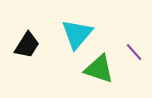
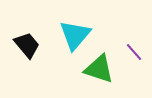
cyan triangle: moved 2 px left, 1 px down
black trapezoid: rotated 72 degrees counterclockwise
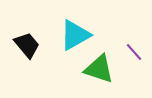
cyan triangle: rotated 20 degrees clockwise
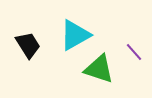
black trapezoid: moved 1 px right; rotated 8 degrees clockwise
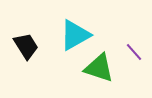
black trapezoid: moved 2 px left, 1 px down
green triangle: moved 1 px up
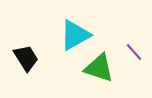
black trapezoid: moved 12 px down
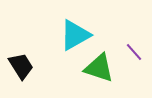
black trapezoid: moved 5 px left, 8 px down
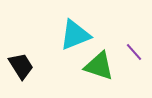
cyan triangle: rotated 8 degrees clockwise
green triangle: moved 2 px up
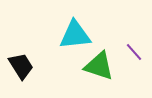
cyan triangle: rotated 16 degrees clockwise
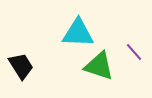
cyan triangle: moved 3 px right, 2 px up; rotated 8 degrees clockwise
